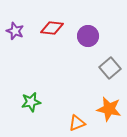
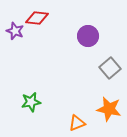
red diamond: moved 15 px left, 10 px up
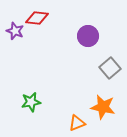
orange star: moved 6 px left, 2 px up
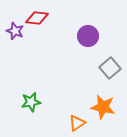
orange triangle: rotated 12 degrees counterclockwise
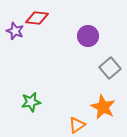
orange star: rotated 15 degrees clockwise
orange triangle: moved 2 px down
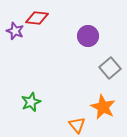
green star: rotated 12 degrees counterclockwise
orange triangle: rotated 36 degrees counterclockwise
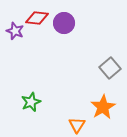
purple circle: moved 24 px left, 13 px up
orange star: rotated 15 degrees clockwise
orange triangle: rotated 12 degrees clockwise
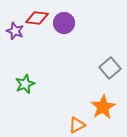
green star: moved 6 px left, 18 px up
orange triangle: rotated 30 degrees clockwise
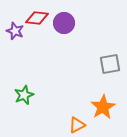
gray square: moved 4 px up; rotated 30 degrees clockwise
green star: moved 1 px left, 11 px down
